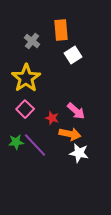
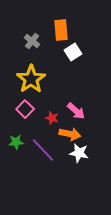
white square: moved 3 px up
yellow star: moved 5 px right, 1 px down
purple line: moved 8 px right, 5 px down
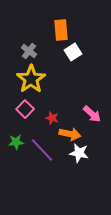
gray cross: moved 3 px left, 10 px down
pink arrow: moved 16 px right, 3 px down
purple line: moved 1 px left
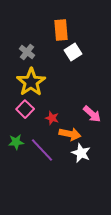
gray cross: moved 2 px left, 1 px down
yellow star: moved 3 px down
white star: moved 2 px right; rotated 12 degrees clockwise
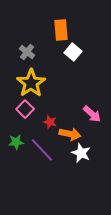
white square: rotated 18 degrees counterclockwise
yellow star: moved 1 px down
red star: moved 2 px left, 4 px down
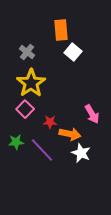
pink arrow: rotated 18 degrees clockwise
red star: rotated 16 degrees counterclockwise
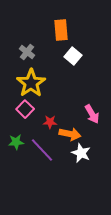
white square: moved 4 px down
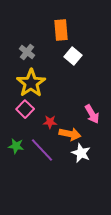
green star: moved 4 px down; rotated 14 degrees clockwise
